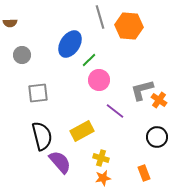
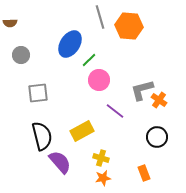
gray circle: moved 1 px left
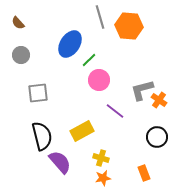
brown semicircle: moved 8 px right; rotated 48 degrees clockwise
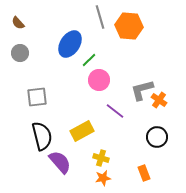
gray circle: moved 1 px left, 2 px up
gray square: moved 1 px left, 4 px down
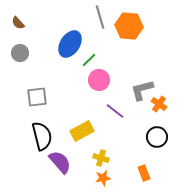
orange cross: moved 4 px down
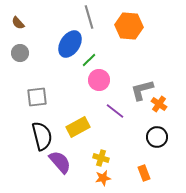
gray line: moved 11 px left
yellow rectangle: moved 4 px left, 4 px up
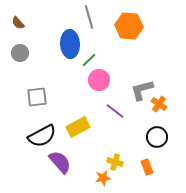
blue ellipse: rotated 36 degrees counterclockwise
black semicircle: rotated 76 degrees clockwise
yellow cross: moved 14 px right, 4 px down
orange rectangle: moved 3 px right, 6 px up
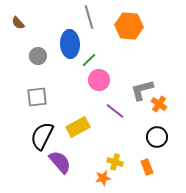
gray circle: moved 18 px right, 3 px down
black semicircle: rotated 144 degrees clockwise
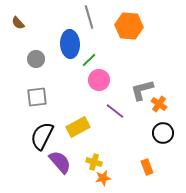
gray circle: moved 2 px left, 3 px down
black circle: moved 6 px right, 4 px up
yellow cross: moved 21 px left
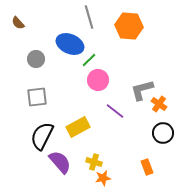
blue ellipse: rotated 64 degrees counterclockwise
pink circle: moved 1 px left
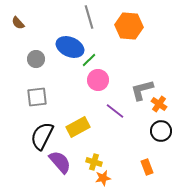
blue ellipse: moved 3 px down
black circle: moved 2 px left, 2 px up
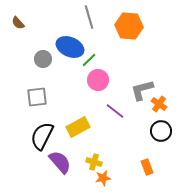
gray circle: moved 7 px right
